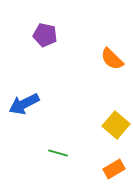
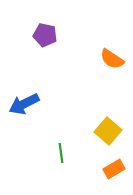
orange semicircle: rotated 10 degrees counterclockwise
yellow square: moved 8 px left, 6 px down
green line: moved 3 px right; rotated 66 degrees clockwise
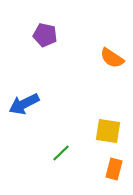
orange semicircle: moved 1 px up
yellow square: rotated 32 degrees counterclockwise
green line: rotated 54 degrees clockwise
orange rectangle: rotated 45 degrees counterclockwise
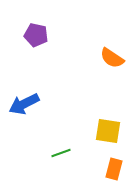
purple pentagon: moved 9 px left
green line: rotated 24 degrees clockwise
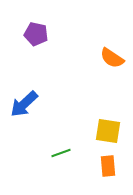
purple pentagon: moved 1 px up
blue arrow: rotated 16 degrees counterclockwise
orange rectangle: moved 6 px left, 3 px up; rotated 20 degrees counterclockwise
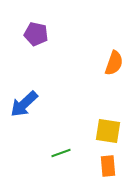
orange semicircle: moved 2 px right, 5 px down; rotated 105 degrees counterclockwise
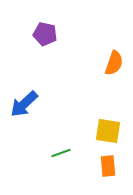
purple pentagon: moved 9 px right
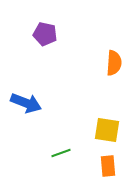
orange semicircle: rotated 15 degrees counterclockwise
blue arrow: moved 2 px right, 1 px up; rotated 116 degrees counterclockwise
yellow square: moved 1 px left, 1 px up
